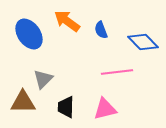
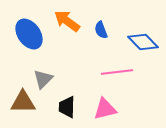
black trapezoid: moved 1 px right
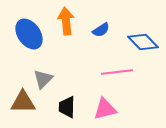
orange arrow: moved 1 px left; rotated 48 degrees clockwise
blue semicircle: rotated 102 degrees counterclockwise
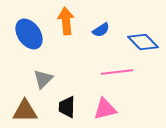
brown triangle: moved 2 px right, 9 px down
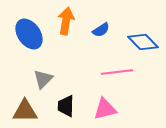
orange arrow: rotated 16 degrees clockwise
black trapezoid: moved 1 px left, 1 px up
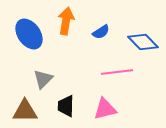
blue semicircle: moved 2 px down
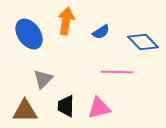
pink line: rotated 8 degrees clockwise
pink triangle: moved 6 px left, 1 px up
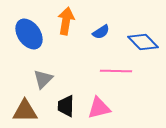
pink line: moved 1 px left, 1 px up
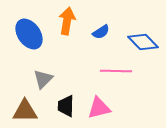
orange arrow: moved 1 px right
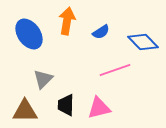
pink line: moved 1 px left, 1 px up; rotated 20 degrees counterclockwise
black trapezoid: moved 1 px up
